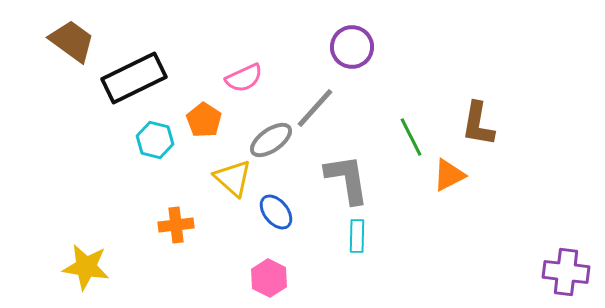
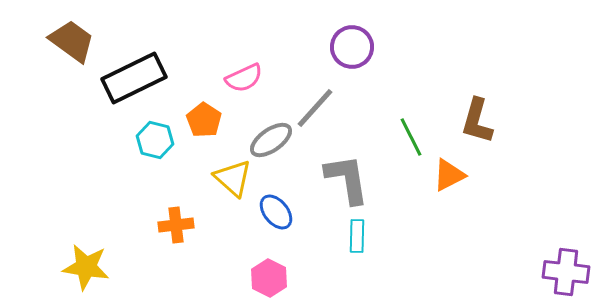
brown L-shape: moved 1 px left, 3 px up; rotated 6 degrees clockwise
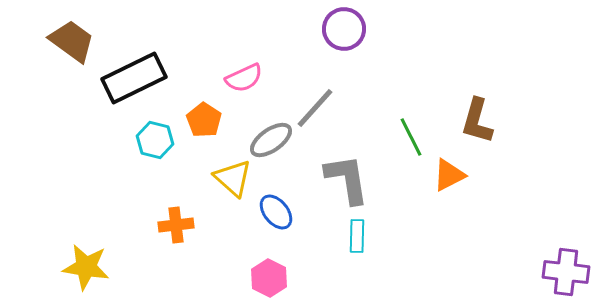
purple circle: moved 8 px left, 18 px up
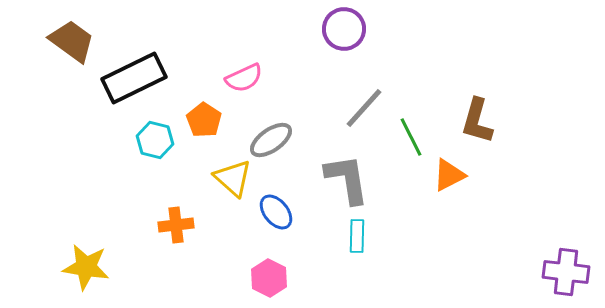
gray line: moved 49 px right
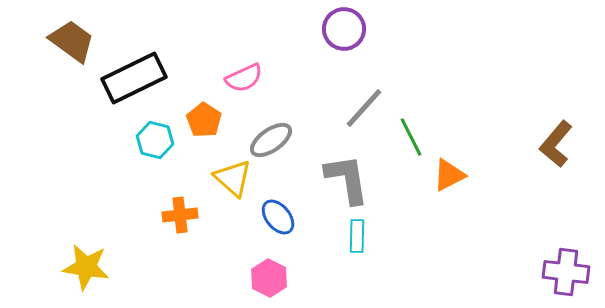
brown L-shape: moved 79 px right, 23 px down; rotated 24 degrees clockwise
blue ellipse: moved 2 px right, 5 px down
orange cross: moved 4 px right, 10 px up
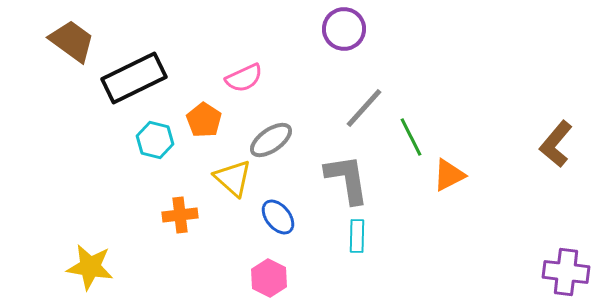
yellow star: moved 4 px right
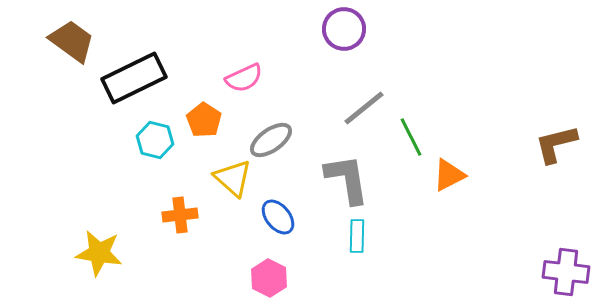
gray line: rotated 9 degrees clockwise
brown L-shape: rotated 36 degrees clockwise
yellow star: moved 9 px right, 14 px up
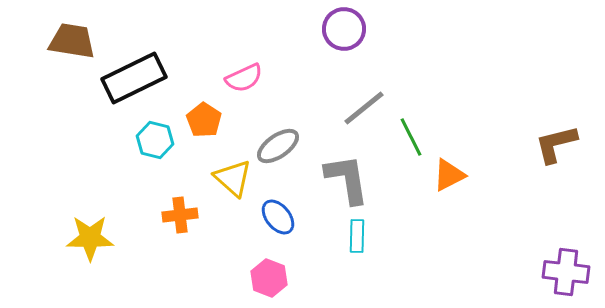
brown trapezoid: rotated 27 degrees counterclockwise
gray ellipse: moved 7 px right, 6 px down
yellow star: moved 9 px left, 15 px up; rotated 9 degrees counterclockwise
pink hexagon: rotated 6 degrees counterclockwise
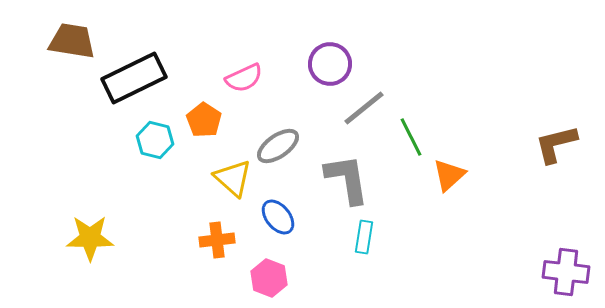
purple circle: moved 14 px left, 35 px down
orange triangle: rotated 15 degrees counterclockwise
orange cross: moved 37 px right, 25 px down
cyan rectangle: moved 7 px right, 1 px down; rotated 8 degrees clockwise
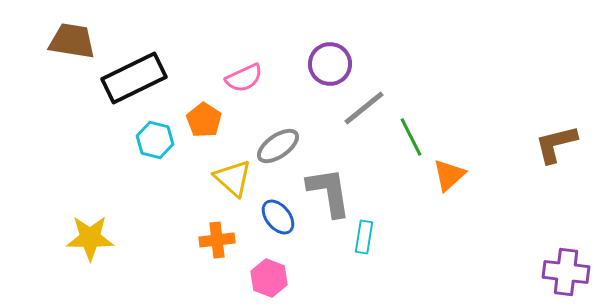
gray L-shape: moved 18 px left, 13 px down
